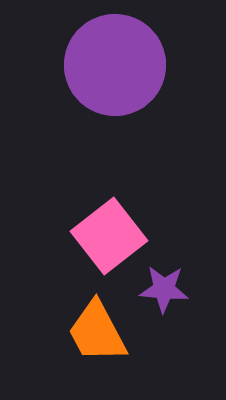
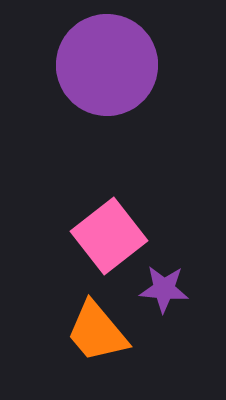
purple circle: moved 8 px left
orange trapezoid: rotated 12 degrees counterclockwise
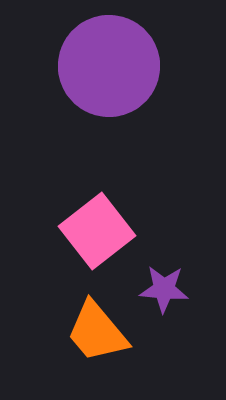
purple circle: moved 2 px right, 1 px down
pink square: moved 12 px left, 5 px up
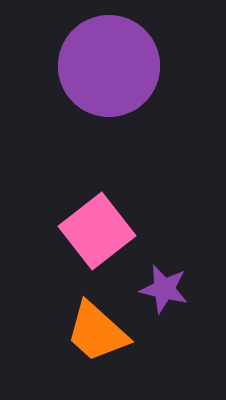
purple star: rotated 9 degrees clockwise
orange trapezoid: rotated 8 degrees counterclockwise
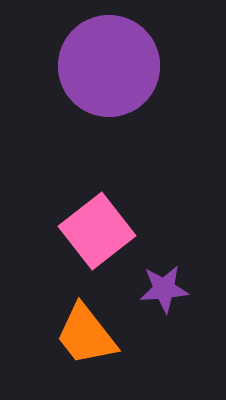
purple star: rotated 18 degrees counterclockwise
orange trapezoid: moved 11 px left, 3 px down; rotated 10 degrees clockwise
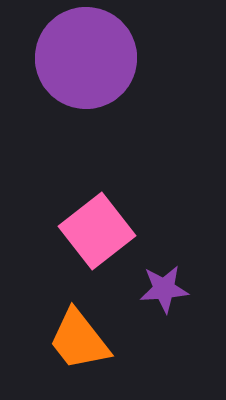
purple circle: moved 23 px left, 8 px up
orange trapezoid: moved 7 px left, 5 px down
